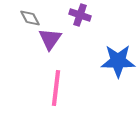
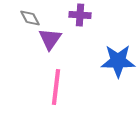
purple cross: rotated 15 degrees counterclockwise
pink line: moved 1 px up
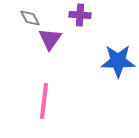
pink line: moved 12 px left, 14 px down
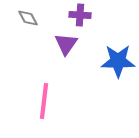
gray diamond: moved 2 px left
purple triangle: moved 16 px right, 5 px down
